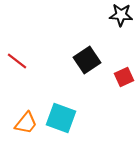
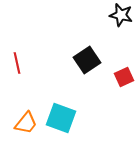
black star: rotated 10 degrees clockwise
red line: moved 2 px down; rotated 40 degrees clockwise
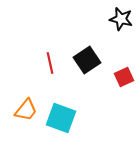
black star: moved 4 px down
red line: moved 33 px right
orange trapezoid: moved 13 px up
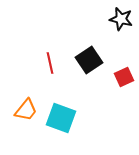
black square: moved 2 px right
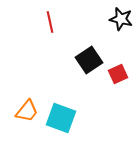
red line: moved 41 px up
red square: moved 6 px left, 3 px up
orange trapezoid: moved 1 px right, 1 px down
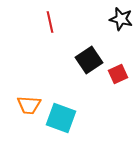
orange trapezoid: moved 2 px right, 6 px up; rotated 55 degrees clockwise
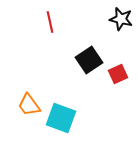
orange trapezoid: rotated 50 degrees clockwise
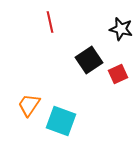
black star: moved 10 px down
orange trapezoid: rotated 70 degrees clockwise
cyan square: moved 3 px down
